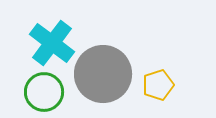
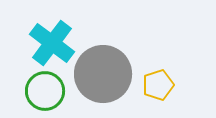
green circle: moved 1 px right, 1 px up
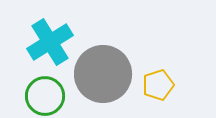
cyan cross: moved 2 px left, 1 px up; rotated 21 degrees clockwise
green circle: moved 5 px down
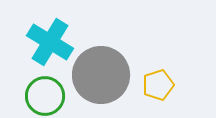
cyan cross: rotated 27 degrees counterclockwise
gray circle: moved 2 px left, 1 px down
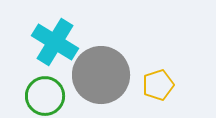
cyan cross: moved 5 px right
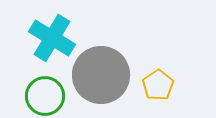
cyan cross: moved 3 px left, 4 px up
yellow pentagon: rotated 16 degrees counterclockwise
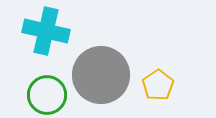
cyan cross: moved 6 px left, 7 px up; rotated 18 degrees counterclockwise
green circle: moved 2 px right, 1 px up
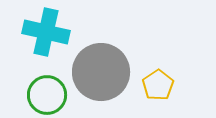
cyan cross: moved 1 px down
gray circle: moved 3 px up
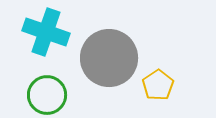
cyan cross: rotated 6 degrees clockwise
gray circle: moved 8 px right, 14 px up
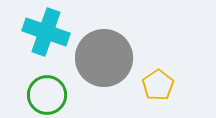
gray circle: moved 5 px left
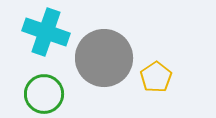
yellow pentagon: moved 2 px left, 8 px up
green circle: moved 3 px left, 1 px up
